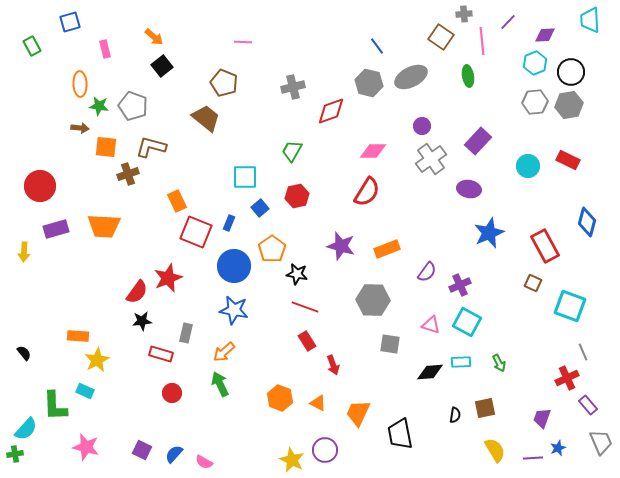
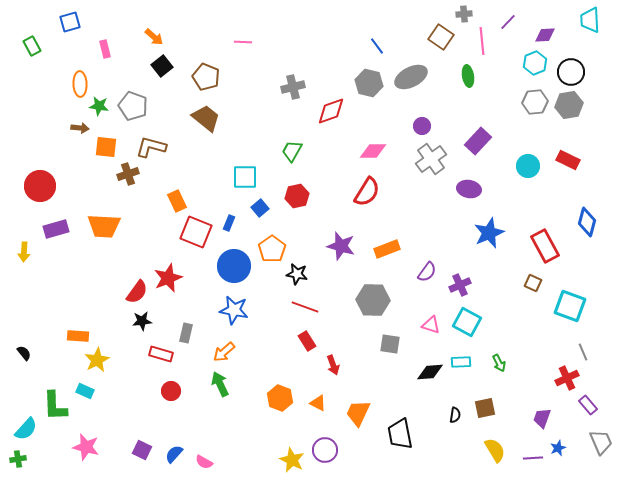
brown pentagon at (224, 83): moved 18 px left, 6 px up
red circle at (172, 393): moved 1 px left, 2 px up
green cross at (15, 454): moved 3 px right, 5 px down
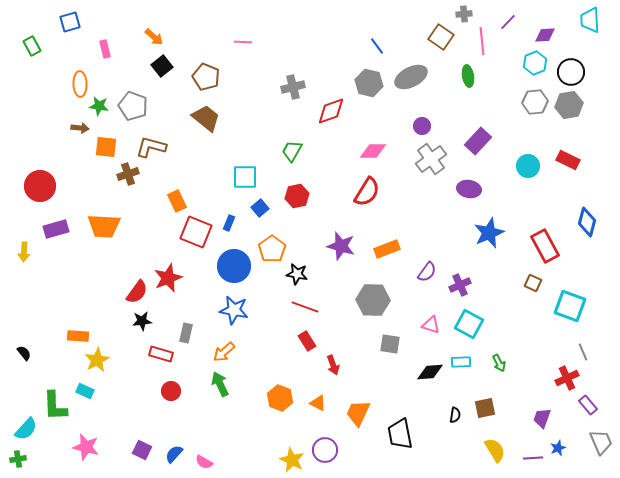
cyan square at (467, 322): moved 2 px right, 2 px down
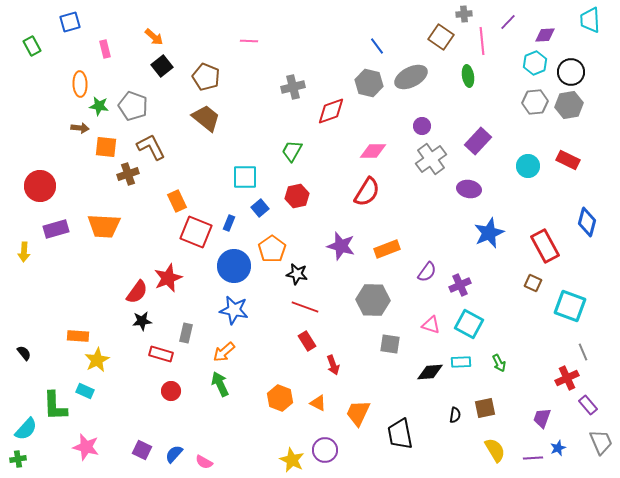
pink line at (243, 42): moved 6 px right, 1 px up
brown L-shape at (151, 147): rotated 48 degrees clockwise
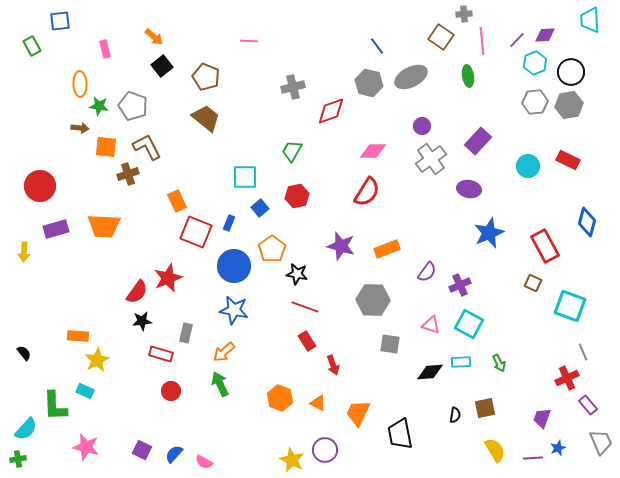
blue square at (70, 22): moved 10 px left, 1 px up; rotated 10 degrees clockwise
purple line at (508, 22): moved 9 px right, 18 px down
brown L-shape at (151, 147): moved 4 px left
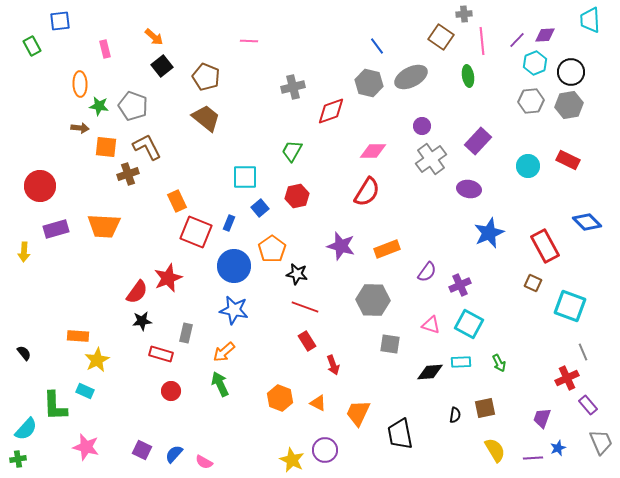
gray hexagon at (535, 102): moved 4 px left, 1 px up
blue diamond at (587, 222): rotated 60 degrees counterclockwise
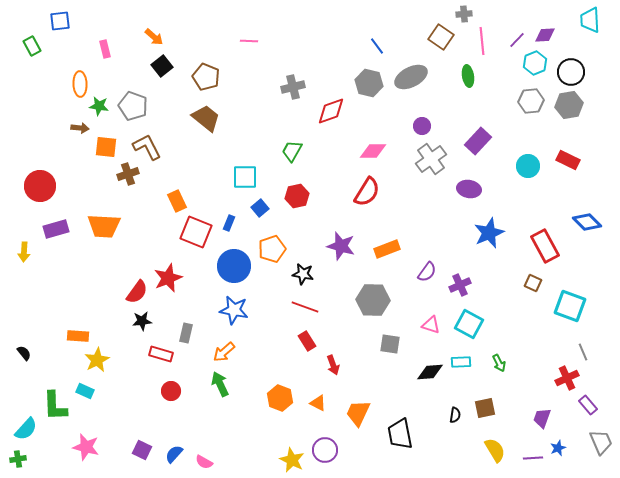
orange pentagon at (272, 249): rotated 16 degrees clockwise
black star at (297, 274): moved 6 px right
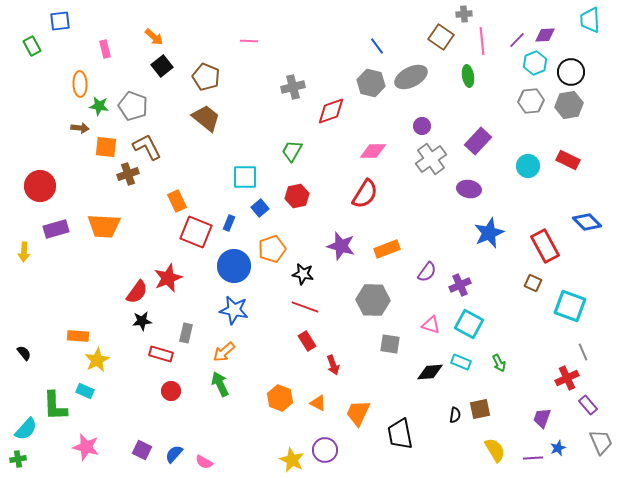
gray hexagon at (369, 83): moved 2 px right
red semicircle at (367, 192): moved 2 px left, 2 px down
cyan rectangle at (461, 362): rotated 24 degrees clockwise
brown square at (485, 408): moved 5 px left, 1 px down
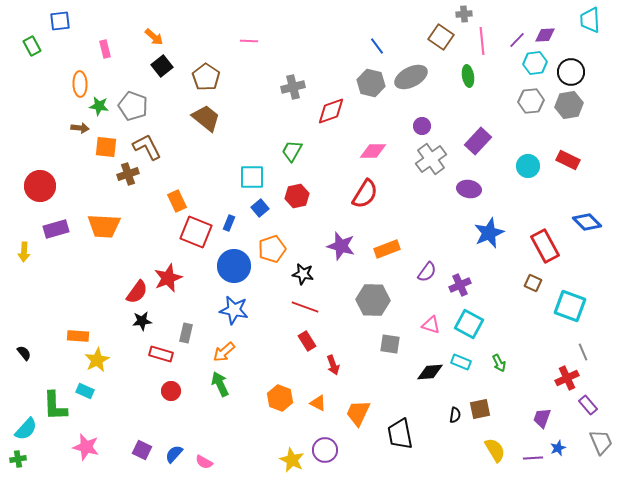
cyan hexagon at (535, 63): rotated 15 degrees clockwise
brown pentagon at (206, 77): rotated 12 degrees clockwise
cyan square at (245, 177): moved 7 px right
